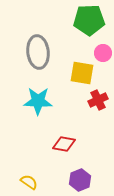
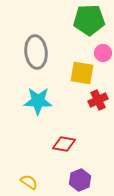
gray ellipse: moved 2 px left
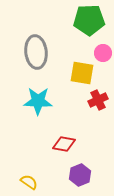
purple hexagon: moved 5 px up
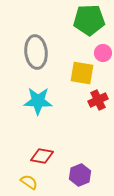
red diamond: moved 22 px left, 12 px down
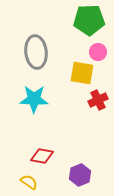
pink circle: moved 5 px left, 1 px up
cyan star: moved 4 px left, 2 px up
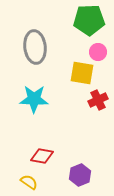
gray ellipse: moved 1 px left, 5 px up
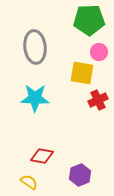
pink circle: moved 1 px right
cyan star: moved 1 px right, 1 px up
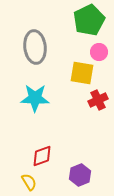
green pentagon: rotated 24 degrees counterclockwise
red diamond: rotated 30 degrees counterclockwise
yellow semicircle: rotated 24 degrees clockwise
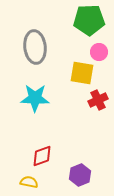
green pentagon: rotated 24 degrees clockwise
yellow semicircle: rotated 48 degrees counterclockwise
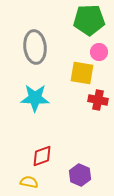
red cross: rotated 36 degrees clockwise
purple hexagon: rotated 15 degrees counterclockwise
